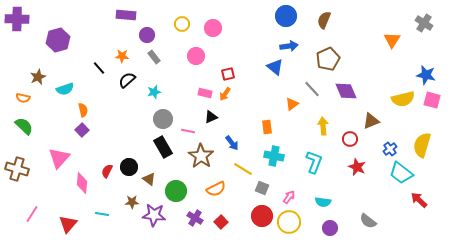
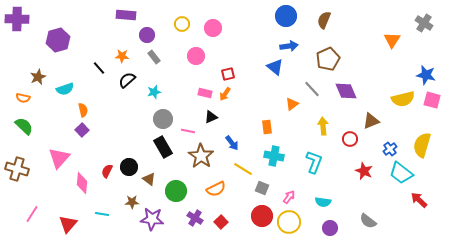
red star at (357, 167): moved 7 px right, 4 px down
purple star at (154, 215): moved 2 px left, 4 px down
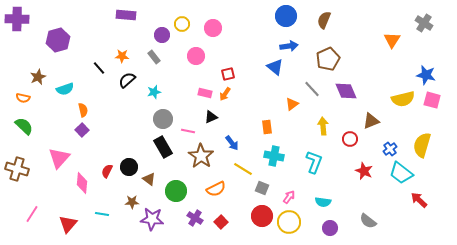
purple circle at (147, 35): moved 15 px right
